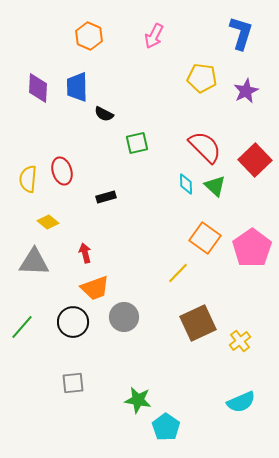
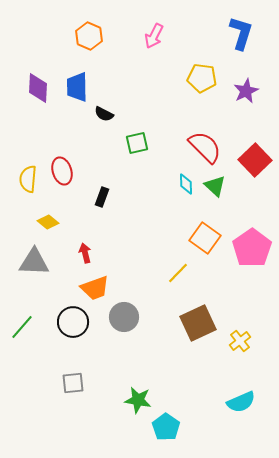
black rectangle: moved 4 px left; rotated 54 degrees counterclockwise
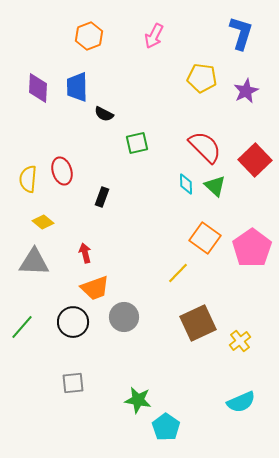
orange hexagon: rotated 16 degrees clockwise
yellow diamond: moved 5 px left
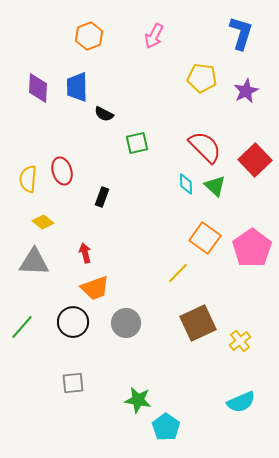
gray circle: moved 2 px right, 6 px down
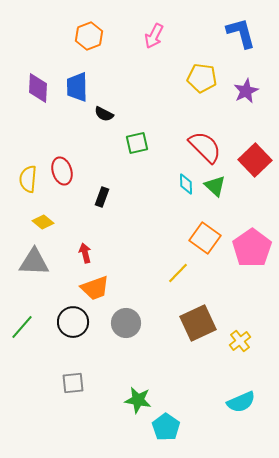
blue L-shape: rotated 32 degrees counterclockwise
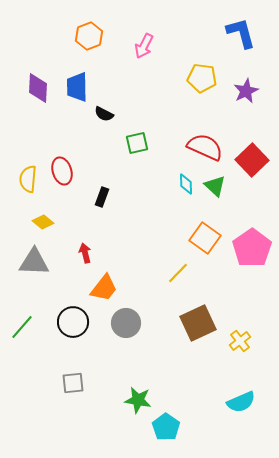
pink arrow: moved 10 px left, 10 px down
red semicircle: rotated 21 degrees counterclockwise
red square: moved 3 px left
orange trapezoid: moved 9 px right; rotated 32 degrees counterclockwise
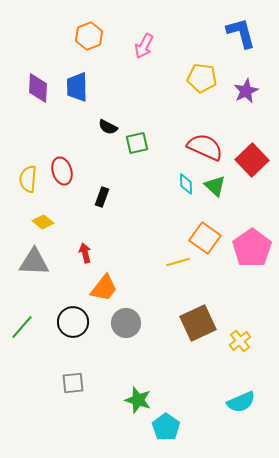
black semicircle: moved 4 px right, 13 px down
yellow line: moved 11 px up; rotated 30 degrees clockwise
green star: rotated 8 degrees clockwise
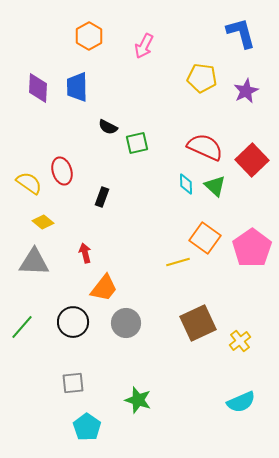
orange hexagon: rotated 8 degrees counterclockwise
yellow semicircle: moved 1 px right, 4 px down; rotated 120 degrees clockwise
cyan pentagon: moved 79 px left
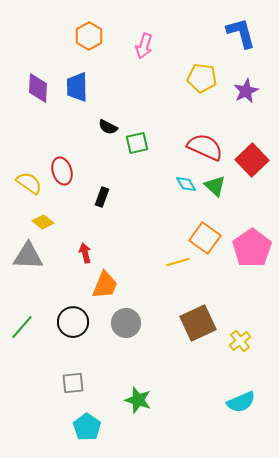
pink arrow: rotated 10 degrees counterclockwise
cyan diamond: rotated 30 degrees counterclockwise
gray triangle: moved 6 px left, 6 px up
orange trapezoid: moved 1 px right, 3 px up; rotated 16 degrees counterclockwise
